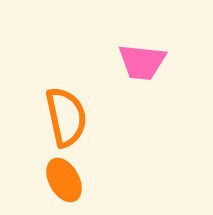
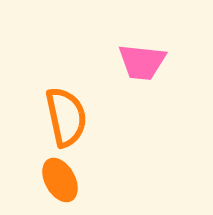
orange ellipse: moved 4 px left
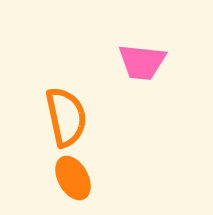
orange ellipse: moved 13 px right, 2 px up
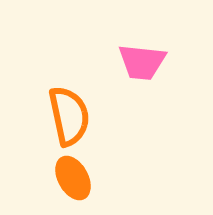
orange semicircle: moved 3 px right, 1 px up
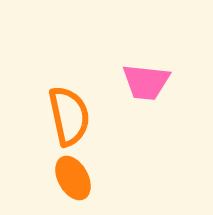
pink trapezoid: moved 4 px right, 20 px down
